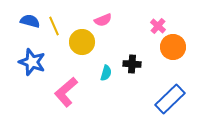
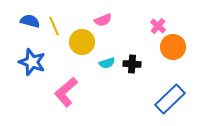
cyan semicircle: moved 1 px right, 10 px up; rotated 56 degrees clockwise
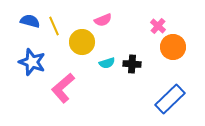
pink L-shape: moved 3 px left, 4 px up
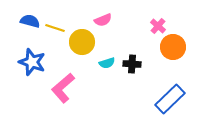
yellow line: moved 1 px right, 2 px down; rotated 48 degrees counterclockwise
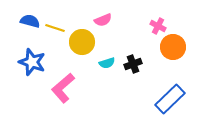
pink cross: rotated 14 degrees counterclockwise
black cross: moved 1 px right; rotated 24 degrees counterclockwise
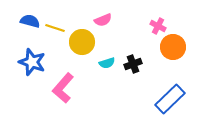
pink L-shape: rotated 8 degrees counterclockwise
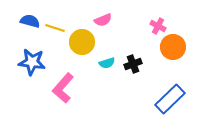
blue star: rotated 12 degrees counterclockwise
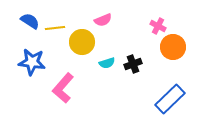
blue semicircle: rotated 18 degrees clockwise
yellow line: rotated 24 degrees counterclockwise
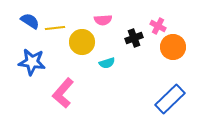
pink semicircle: rotated 18 degrees clockwise
black cross: moved 1 px right, 26 px up
pink L-shape: moved 5 px down
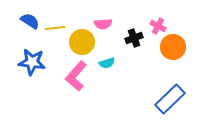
pink semicircle: moved 4 px down
pink L-shape: moved 13 px right, 17 px up
